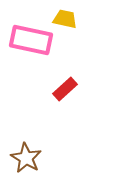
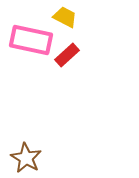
yellow trapezoid: moved 2 px up; rotated 15 degrees clockwise
red rectangle: moved 2 px right, 34 px up
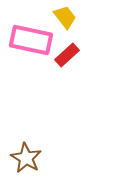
yellow trapezoid: rotated 25 degrees clockwise
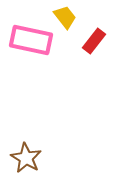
red rectangle: moved 27 px right, 14 px up; rotated 10 degrees counterclockwise
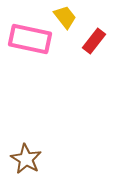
pink rectangle: moved 1 px left, 1 px up
brown star: moved 1 px down
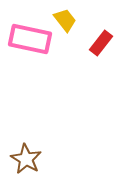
yellow trapezoid: moved 3 px down
red rectangle: moved 7 px right, 2 px down
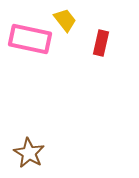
red rectangle: rotated 25 degrees counterclockwise
brown star: moved 3 px right, 6 px up
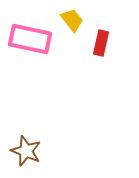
yellow trapezoid: moved 7 px right
brown star: moved 3 px left, 2 px up; rotated 8 degrees counterclockwise
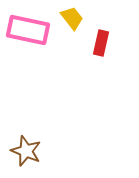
yellow trapezoid: moved 2 px up
pink rectangle: moved 2 px left, 9 px up
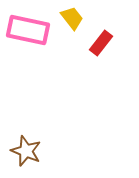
red rectangle: rotated 25 degrees clockwise
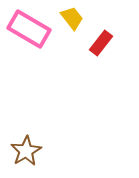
pink rectangle: moved 1 px right, 1 px up; rotated 18 degrees clockwise
brown star: rotated 20 degrees clockwise
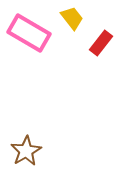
pink rectangle: moved 4 px down
